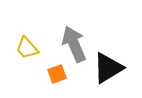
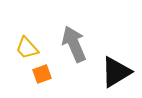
black triangle: moved 8 px right, 4 px down
orange square: moved 15 px left
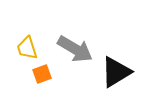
gray arrow: moved 1 px right, 5 px down; rotated 144 degrees clockwise
yellow trapezoid: rotated 25 degrees clockwise
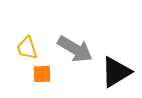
orange square: rotated 18 degrees clockwise
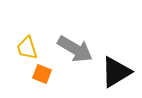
orange square: rotated 24 degrees clockwise
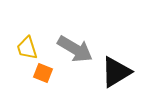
orange square: moved 1 px right, 1 px up
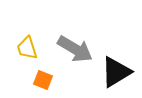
orange square: moved 7 px down
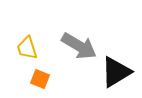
gray arrow: moved 4 px right, 3 px up
orange square: moved 3 px left, 1 px up
